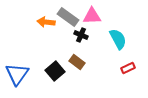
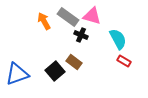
pink triangle: rotated 18 degrees clockwise
orange arrow: moved 2 px left, 1 px up; rotated 54 degrees clockwise
brown rectangle: moved 3 px left
red rectangle: moved 4 px left, 7 px up; rotated 56 degrees clockwise
blue triangle: rotated 35 degrees clockwise
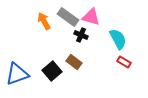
pink triangle: moved 1 px left, 1 px down
red rectangle: moved 1 px down
black square: moved 3 px left
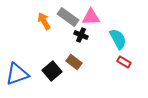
pink triangle: rotated 18 degrees counterclockwise
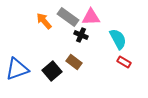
orange arrow: rotated 12 degrees counterclockwise
blue triangle: moved 5 px up
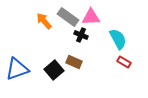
brown rectangle: rotated 14 degrees counterclockwise
black square: moved 2 px right, 1 px up
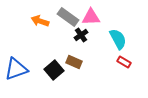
orange arrow: moved 4 px left; rotated 30 degrees counterclockwise
black cross: rotated 32 degrees clockwise
blue triangle: moved 1 px left
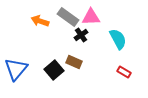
red rectangle: moved 10 px down
blue triangle: rotated 30 degrees counterclockwise
